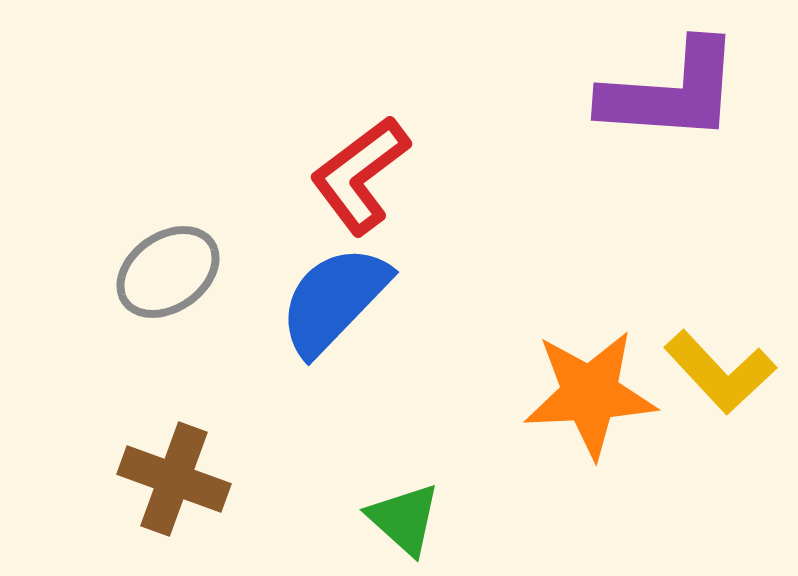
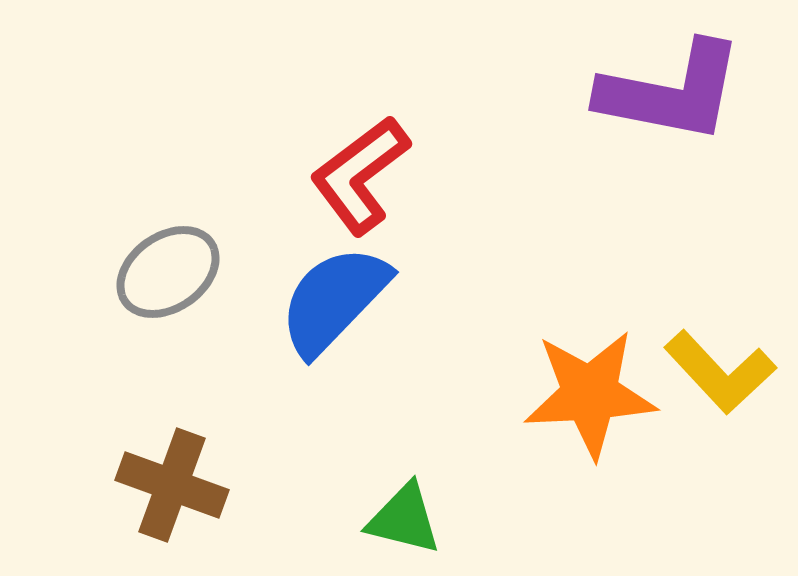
purple L-shape: rotated 7 degrees clockwise
brown cross: moved 2 px left, 6 px down
green triangle: rotated 28 degrees counterclockwise
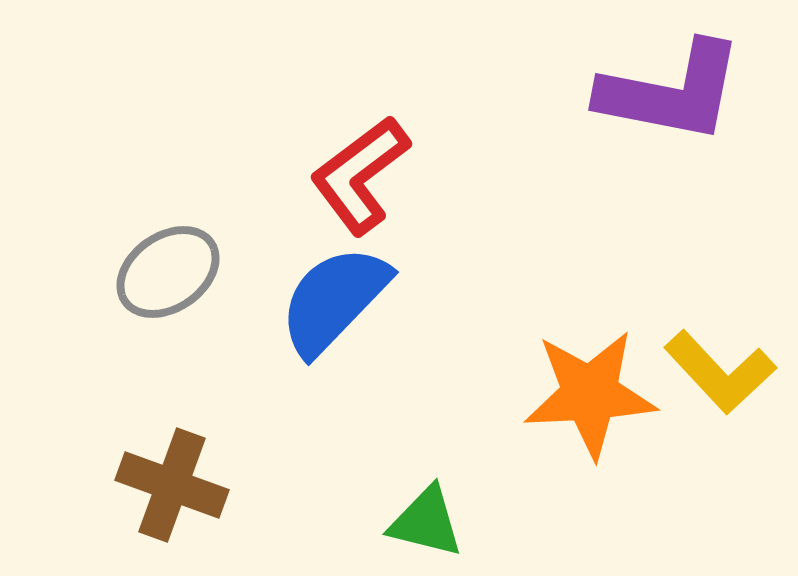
green triangle: moved 22 px right, 3 px down
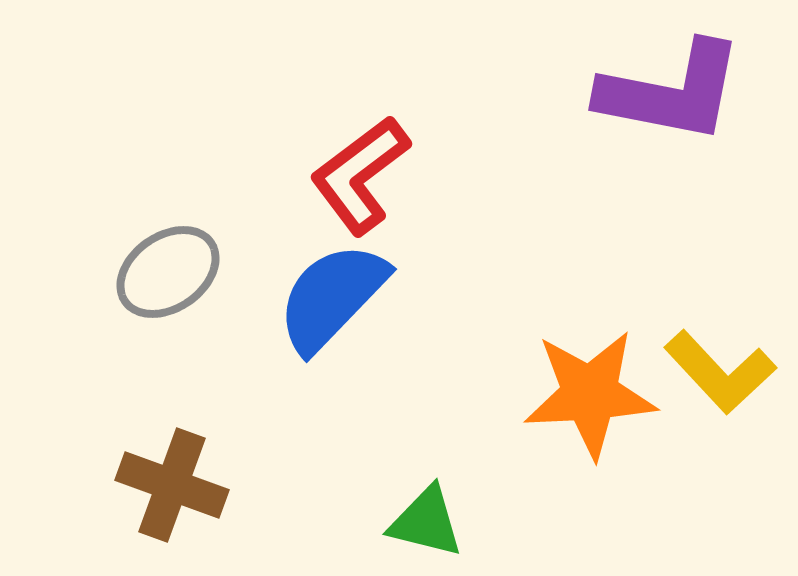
blue semicircle: moved 2 px left, 3 px up
